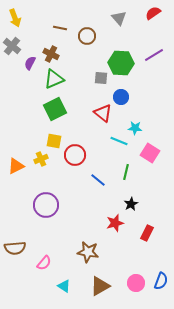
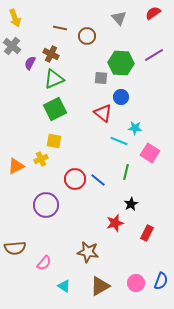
red circle: moved 24 px down
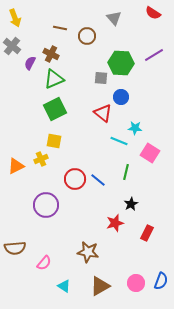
red semicircle: rotated 112 degrees counterclockwise
gray triangle: moved 5 px left
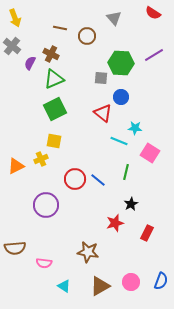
pink semicircle: rotated 56 degrees clockwise
pink circle: moved 5 px left, 1 px up
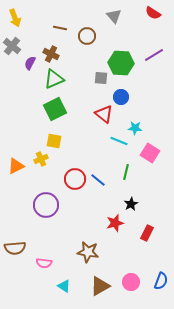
gray triangle: moved 2 px up
red triangle: moved 1 px right, 1 px down
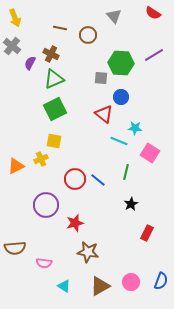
brown circle: moved 1 px right, 1 px up
red star: moved 40 px left
